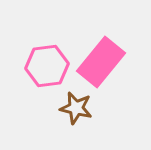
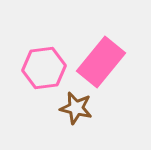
pink hexagon: moved 3 px left, 2 px down
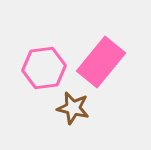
brown star: moved 3 px left
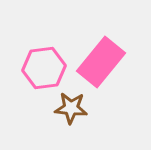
brown star: moved 2 px left; rotated 8 degrees counterclockwise
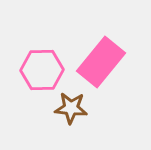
pink hexagon: moved 2 px left, 2 px down; rotated 6 degrees clockwise
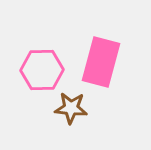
pink rectangle: rotated 24 degrees counterclockwise
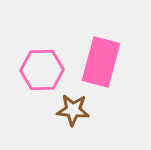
brown star: moved 2 px right, 2 px down
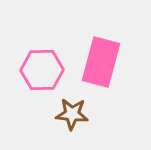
brown star: moved 1 px left, 4 px down
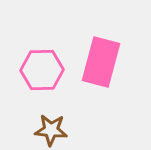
brown star: moved 21 px left, 16 px down
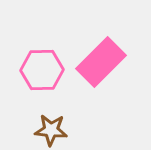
pink rectangle: rotated 30 degrees clockwise
